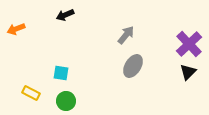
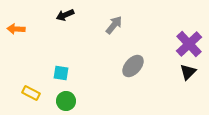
orange arrow: rotated 24 degrees clockwise
gray arrow: moved 12 px left, 10 px up
gray ellipse: rotated 10 degrees clockwise
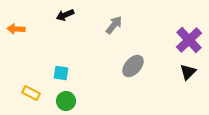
purple cross: moved 4 px up
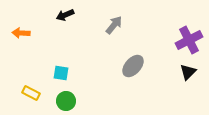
orange arrow: moved 5 px right, 4 px down
purple cross: rotated 16 degrees clockwise
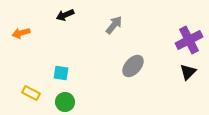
orange arrow: rotated 18 degrees counterclockwise
green circle: moved 1 px left, 1 px down
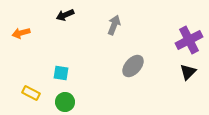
gray arrow: rotated 18 degrees counterclockwise
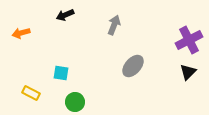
green circle: moved 10 px right
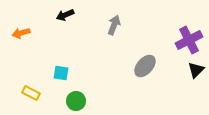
gray ellipse: moved 12 px right
black triangle: moved 8 px right, 2 px up
green circle: moved 1 px right, 1 px up
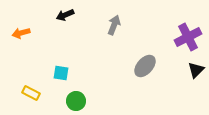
purple cross: moved 1 px left, 3 px up
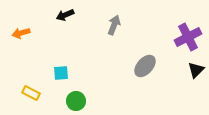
cyan square: rotated 14 degrees counterclockwise
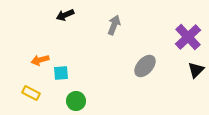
orange arrow: moved 19 px right, 27 px down
purple cross: rotated 16 degrees counterclockwise
